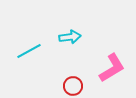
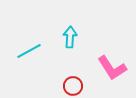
cyan arrow: rotated 80 degrees counterclockwise
pink L-shape: rotated 88 degrees clockwise
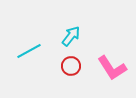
cyan arrow: moved 1 px right, 1 px up; rotated 35 degrees clockwise
red circle: moved 2 px left, 20 px up
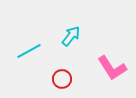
red circle: moved 9 px left, 13 px down
